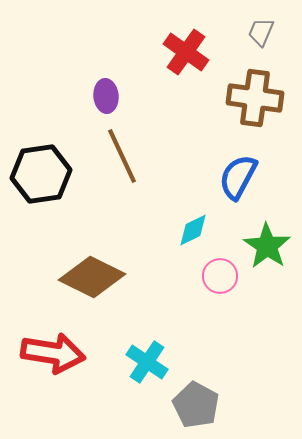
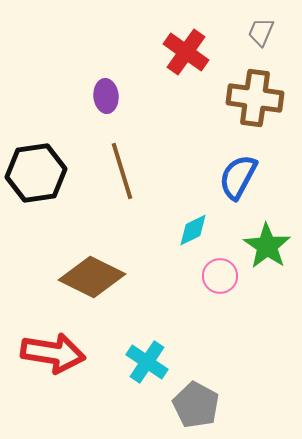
brown line: moved 15 px down; rotated 8 degrees clockwise
black hexagon: moved 5 px left, 1 px up
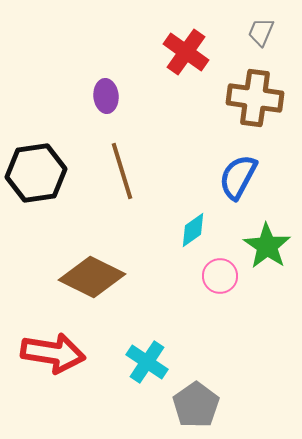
cyan diamond: rotated 9 degrees counterclockwise
gray pentagon: rotated 9 degrees clockwise
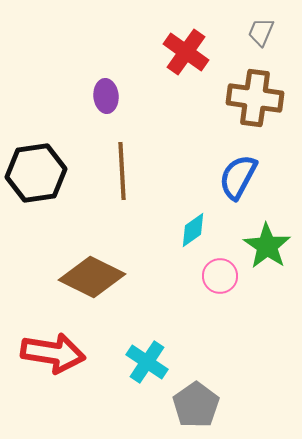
brown line: rotated 14 degrees clockwise
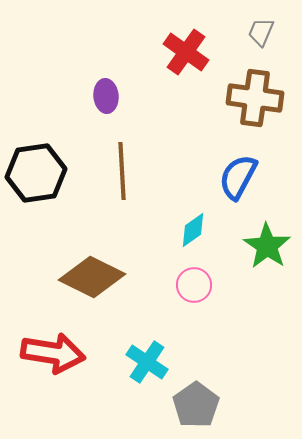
pink circle: moved 26 px left, 9 px down
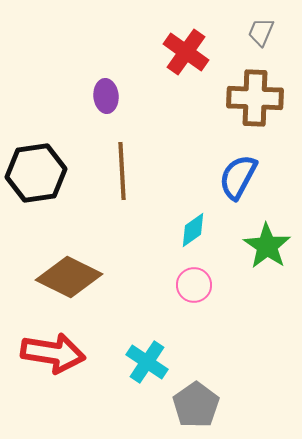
brown cross: rotated 6 degrees counterclockwise
brown diamond: moved 23 px left
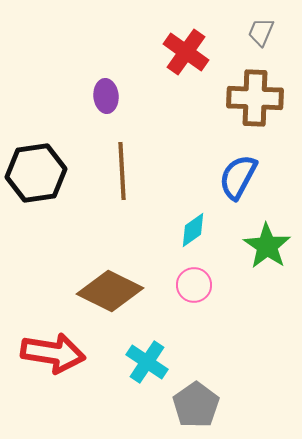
brown diamond: moved 41 px right, 14 px down
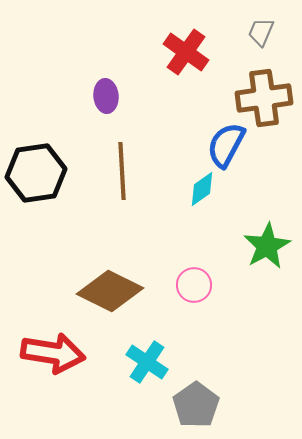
brown cross: moved 9 px right; rotated 10 degrees counterclockwise
blue semicircle: moved 12 px left, 32 px up
cyan diamond: moved 9 px right, 41 px up
green star: rotated 9 degrees clockwise
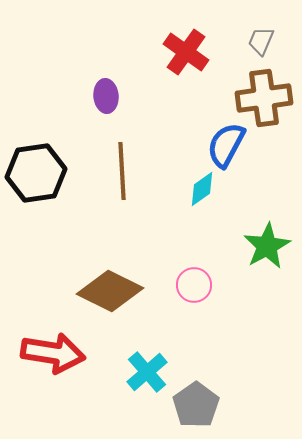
gray trapezoid: moved 9 px down
cyan cross: moved 10 px down; rotated 15 degrees clockwise
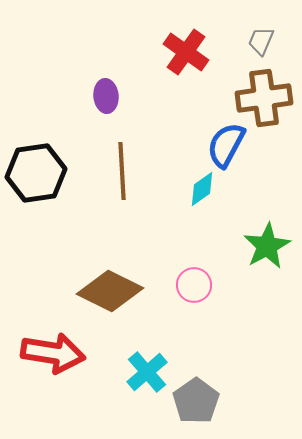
gray pentagon: moved 4 px up
